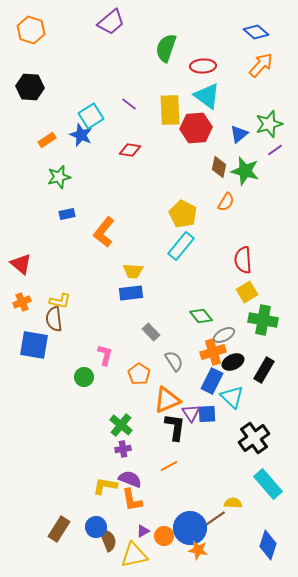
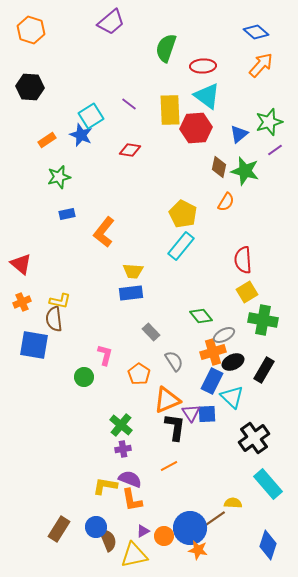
green star at (269, 124): moved 2 px up
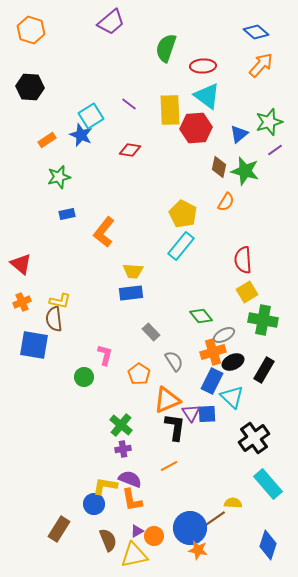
blue circle at (96, 527): moved 2 px left, 23 px up
purple triangle at (143, 531): moved 6 px left
orange circle at (164, 536): moved 10 px left
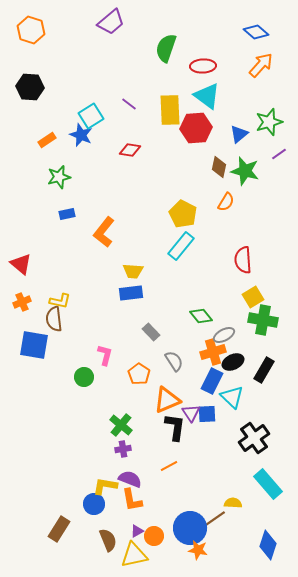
purple line at (275, 150): moved 4 px right, 4 px down
yellow square at (247, 292): moved 6 px right, 5 px down
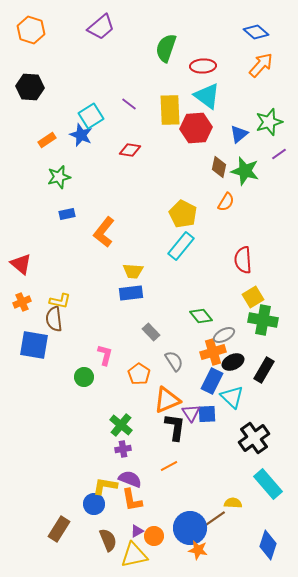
purple trapezoid at (111, 22): moved 10 px left, 5 px down
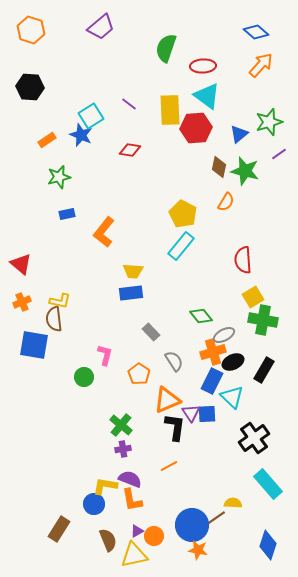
blue circle at (190, 528): moved 2 px right, 3 px up
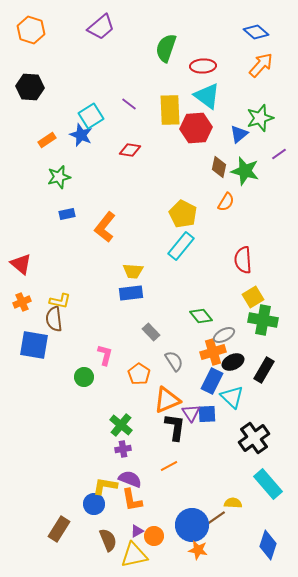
green star at (269, 122): moved 9 px left, 4 px up
orange L-shape at (104, 232): moved 1 px right, 5 px up
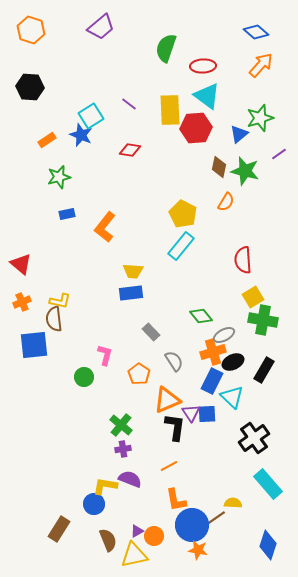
blue square at (34, 345): rotated 16 degrees counterclockwise
orange L-shape at (132, 500): moved 44 px right
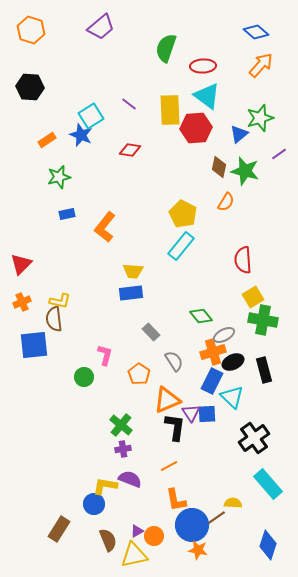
red triangle at (21, 264): rotated 35 degrees clockwise
black rectangle at (264, 370): rotated 45 degrees counterclockwise
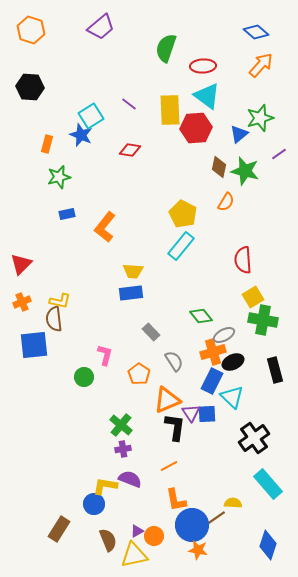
orange rectangle at (47, 140): moved 4 px down; rotated 42 degrees counterclockwise
black rectangle at (264, 370): moved 11 px right
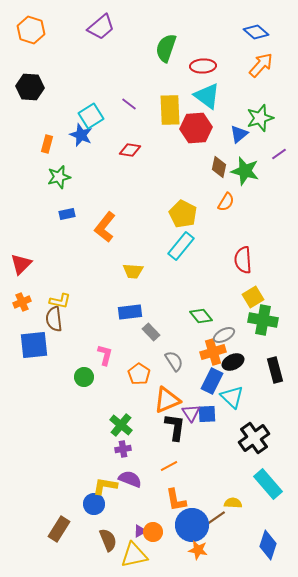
blue rectangle at (131, 293): moved 1 px left, 19 px down
purple triangle at (137, 531): moved 3 px right
orange circle at (154, 536): moved 1 px left, 4 px up
